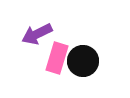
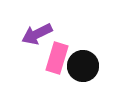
black circle: moved 5 px down
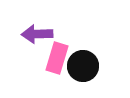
purple arrow: rotated 24 degrees clockwise
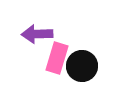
black circle: moved 1 px left
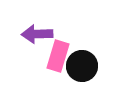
pink rectangle: moved 1 px right, 2 px up
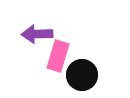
black circle: moved 9 px down
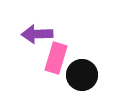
pink rectangle: moved 2 px left, 2 px down
